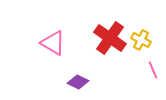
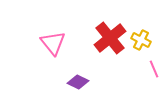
red cross: rotated 16 degrees clockwise
pink triangle: rotated 20 degrees clockwise
pink line: moved 1 px right, 1 px up
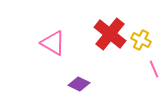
red cross: moved 4 px up; rotated 12 degrees counterclockwise
pink triangle: rotated 20 degrees counterclockwise
purple diamond: moved 1 px right, 2 px down
